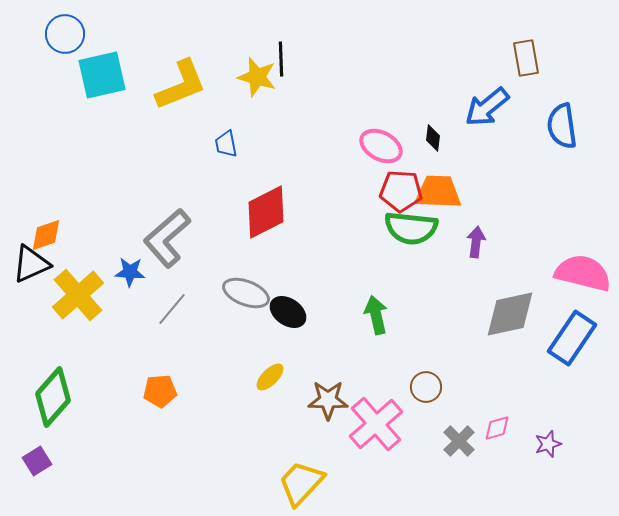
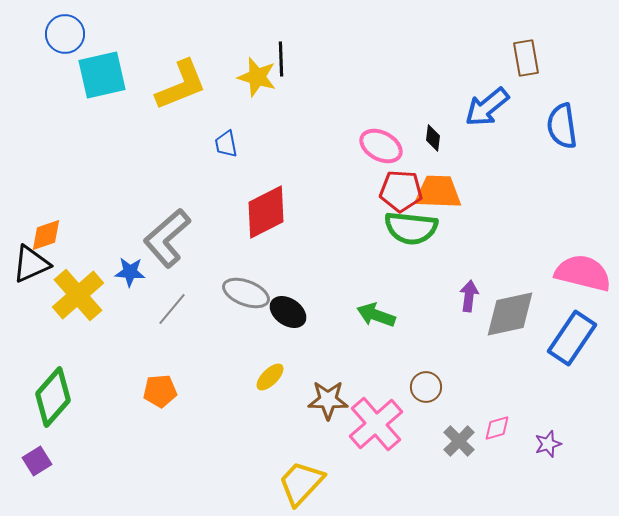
purple arrow: moved 7 px left, 54 px down
green arrow: rotated 57 degrees counterclockwise
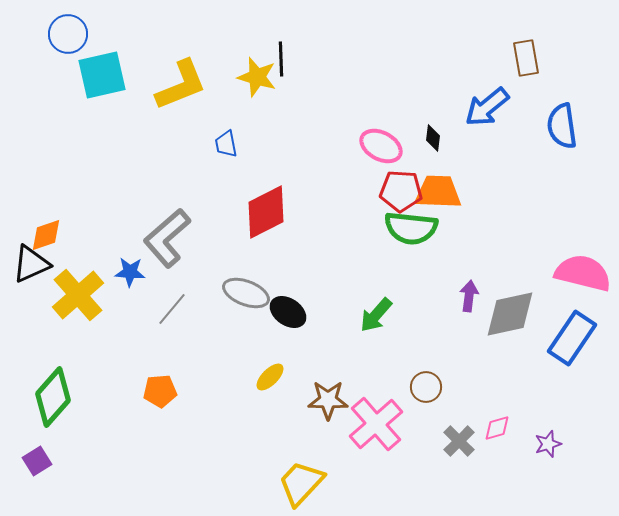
blue circle: moved 3 px right
green arrow: rotated 69 degrees counterclockwise
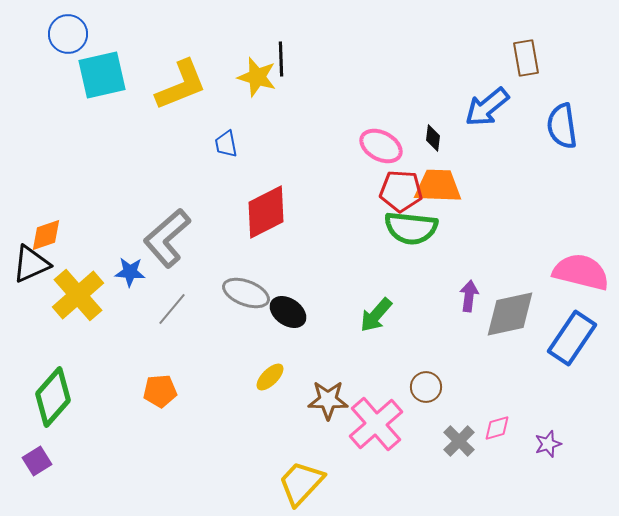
orange trapezoid: moved 6 px up
pink semicircle: moved 2 px left, 1 px up
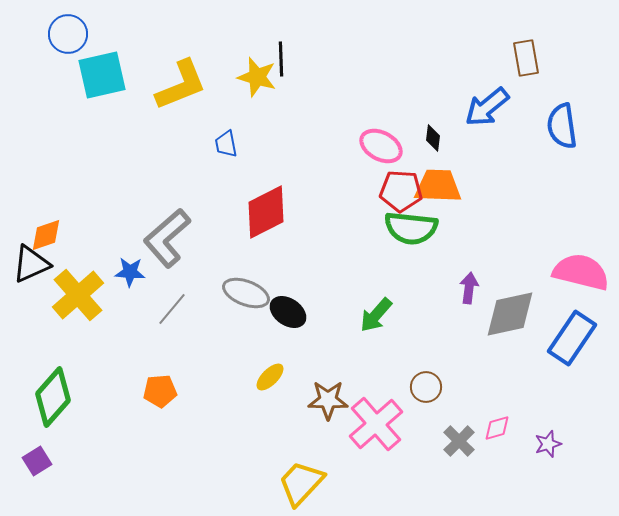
purple arrow: moved 8 px up
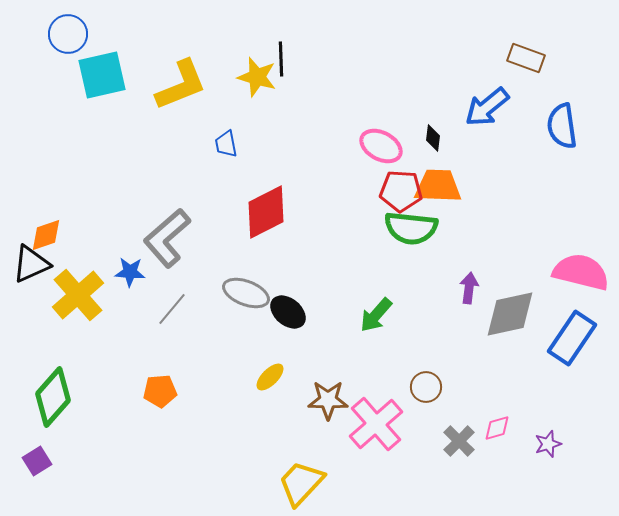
brown rectangle: rotated 60 degrees counterclockwise
black ellipse: rotated 6 degrees clockwise
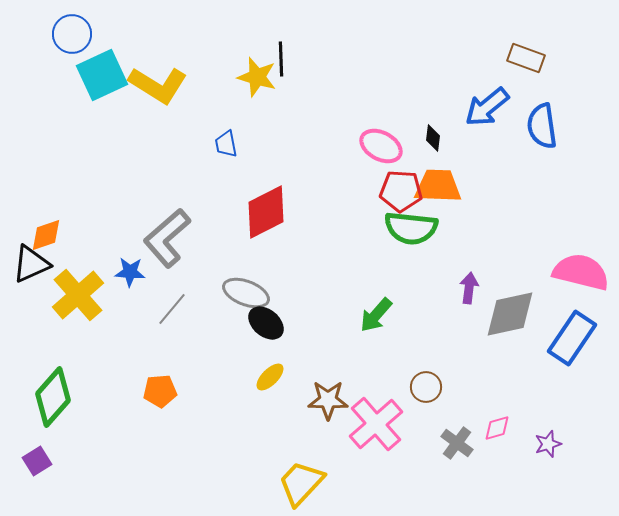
blue circle: moved 4 px right
cyan square: rotated 12 degrees counterclockwise
yellow L-shape: moved 23 px left; rotated 54 degrees clockwise
blue semicircle: moved 20 px left
black ellipse: moved 22 px left, 11 px down
gray cross: moved 2 px left, 2 px down; rotated 8 degrees counterclockwise
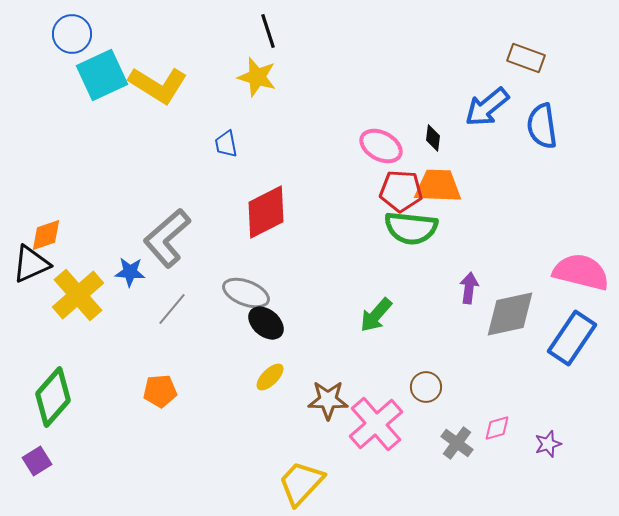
black line: moved 13 px left, 28 px up; rotated 16 degrees counterclockwise
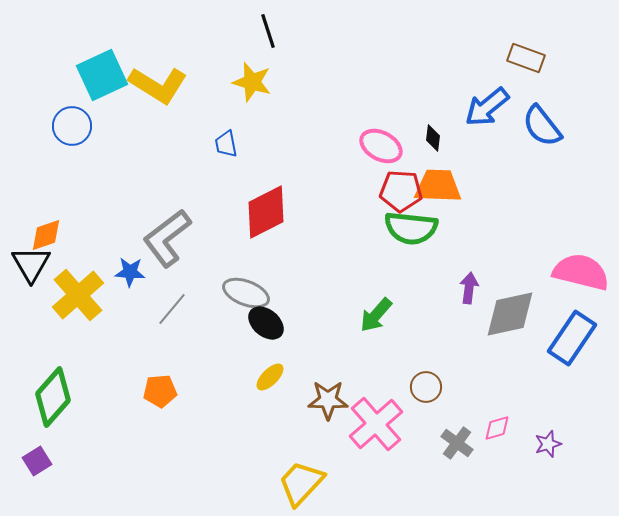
blue circle: moved 92 px down
yellow star: moved 5 px left, 5 px down
blue semicircle: rotated 30 degrees counterclockwise
gray L-shape: rotated 4 degrees clockwise
black triangle: rotated 36 degrees counterclockwise
